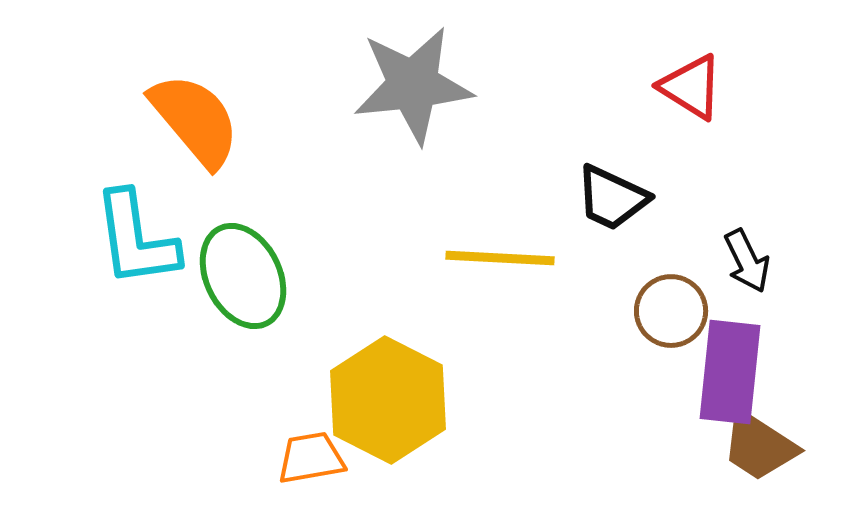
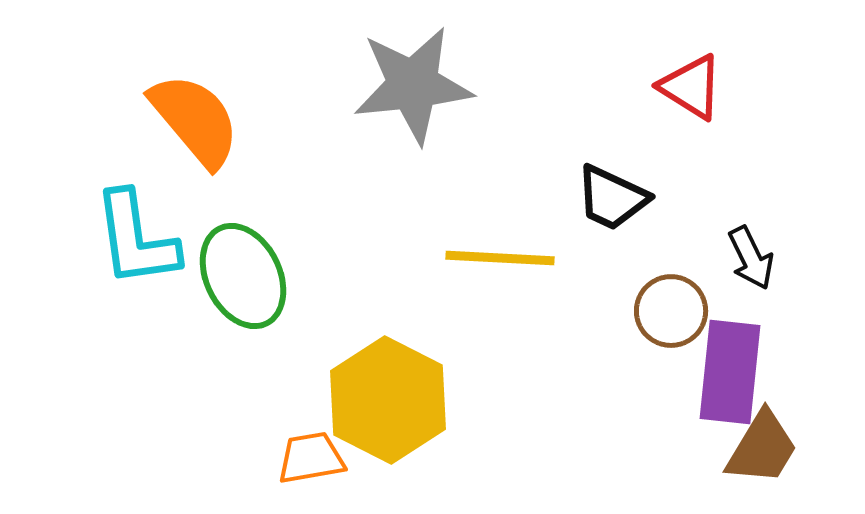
black arrow: moved 4 px right, 3 px up
brown trapezoid: moved 3 px right, 2 px down; rotated 92 degrees counterclockwise
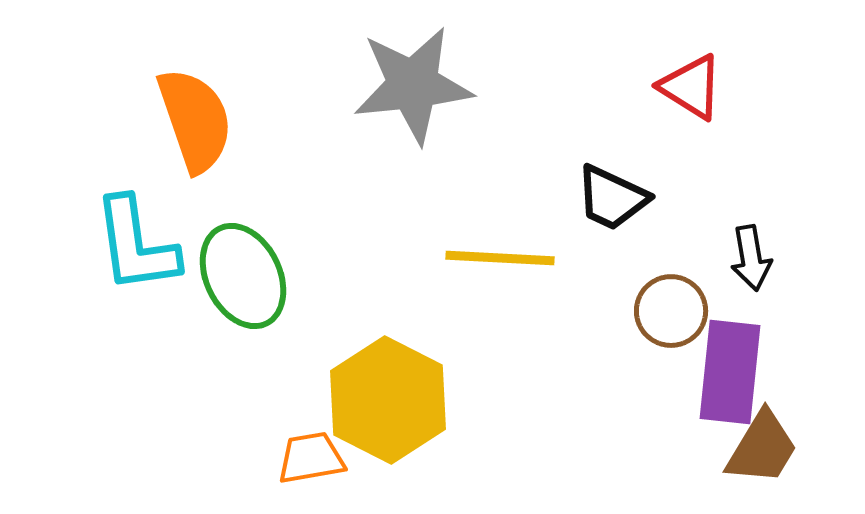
orange semicircle: rotated 21 degrees clockwise
cyan L-shape: moved 6 px down
black arrow: rotated 16 degrees clockwise
